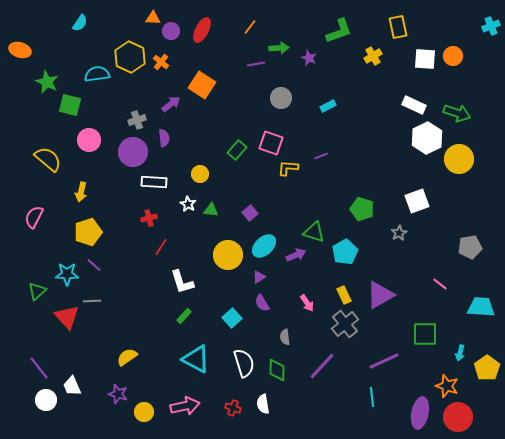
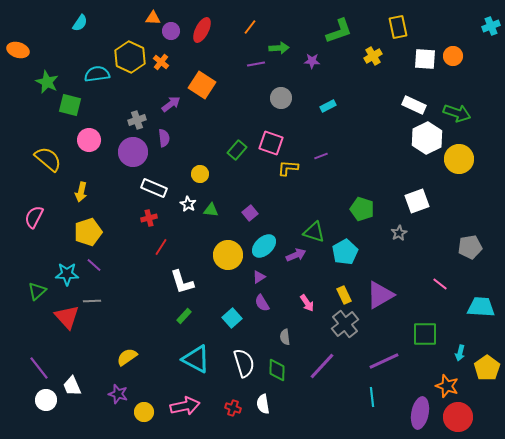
orange ellipse at (20, 50): moved 2 px left
purple star at (309, 58): moved 3 px right, 3 px down; rotated 21 degrees counterclockwise
white rectangle at (154, 182): moved 6 px down; rotated 20 degrees clockwise
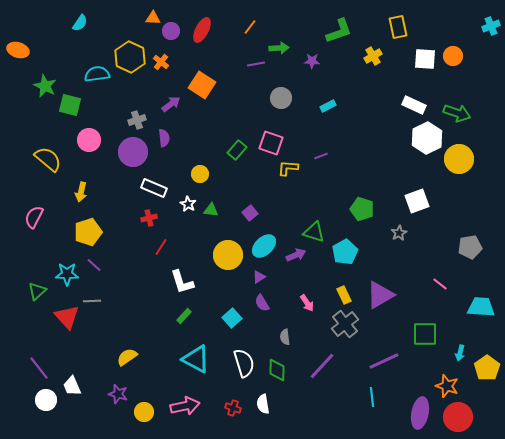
green star at (47, 82): moved 2 px left, 4 px down
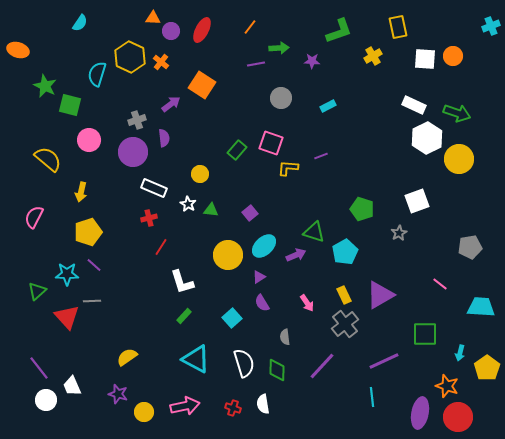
cyan semicircle at (97, 74): rotated 65 degrees counterclockwise
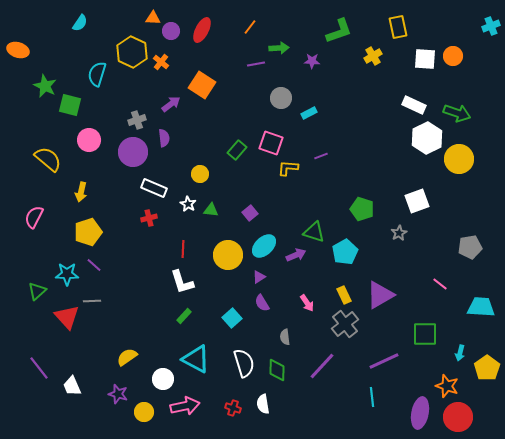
yellow hexagon at (130, 57): moved 2 px right, 5 px up
cyan rectangle at (328, 106): moved 19 px left, 7 px down
red line at (161, 247): moved 22 px right, 2 px down; rotated 30 degrees counterclockwise
white circle at (46, 400): moved 117 px right, 21 px up
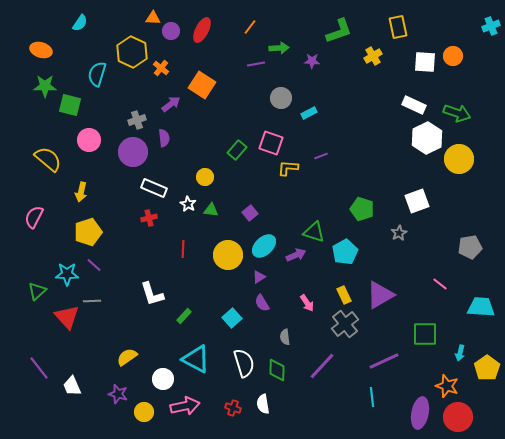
orange ellipse at (18, 50): moved 23 px right
white square at (425, 59): moved 3 px down
orange cross at (161, 62): moved 6 px down
green star at (45, 86): rotated 25 degrees counterclockwise
yellow circle at (200, 174): moved 5 px right, 3 px down
white L-shape at (182, 282): moved 30 px left, 12 px down
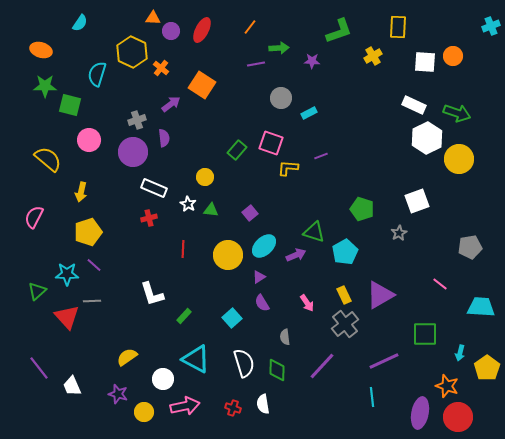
yellow rectangle at (398, 27): rotated 15 degrees clockwise
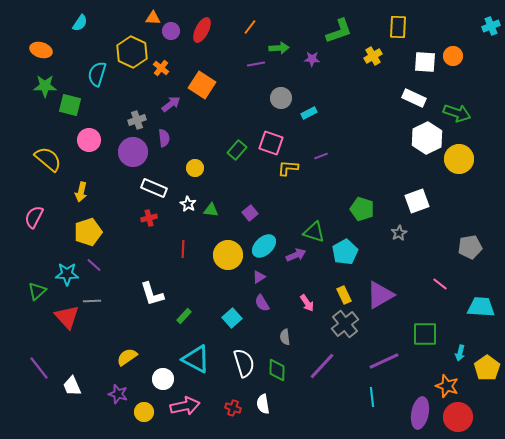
purple star at (312, 61): moved 2 px up
white rectangle at (414, 105): moved 7 px up
yellow circle at (205, 177): moved 10 px left, 9 px up
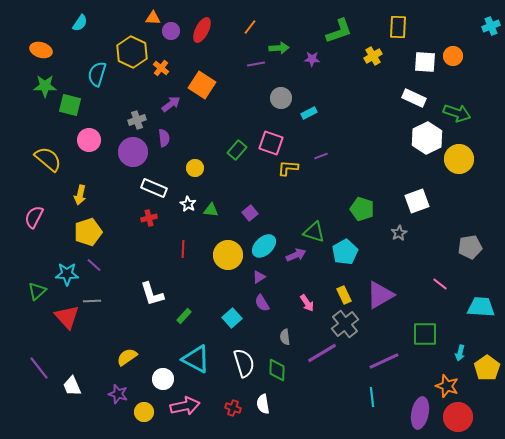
yellow arrow at (81, 192): moved 1 px left, 3 px down
purple line at (322, 366): moved 13 px up; rotated 16 degrees clockwise
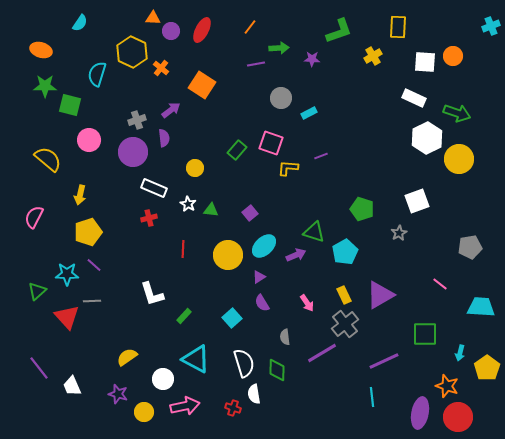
purple arrow at (171, 104): moved 6 px down
white semicircle at (263, 404): moved 9 px left, 10 px up
